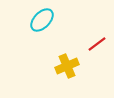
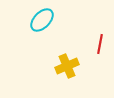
red line: moved 3 px right; rotated 42 degrees counterclockwise
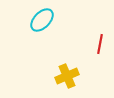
yellow cross: moved 10 px down
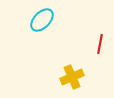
yellow cross: moved 5 px right, 1 px down
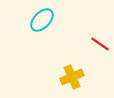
red line: rotated 66 degrees counterclockwise
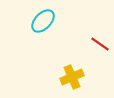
cyan ellipse: moved 1 px right, 1 px down
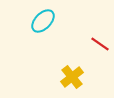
yellow cross: rotated 15 degrees counterclockwise
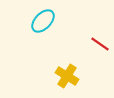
yellow cross: moved 5 px left, 1 px up; rotated 20 degrees counterclockwise
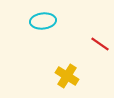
cyan ellipse: rotated 40 degrees clockwise
